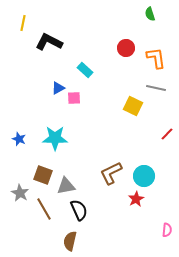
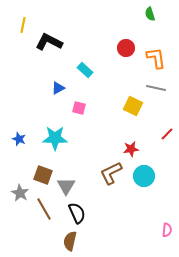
yellow line: moved 2 px down
pink square: moved 5 px right, 10 px down; rotated 16 degrees clockwise
gray triangle: rotated 48 degrees counterclockwise
red star: moved 5 px left, 50 px up; rotated 21 degrees clockwise
black semicircle: moved 2 px left, 3 px down
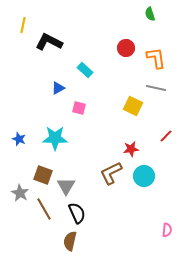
red line: moved 1 px left, 2 px down
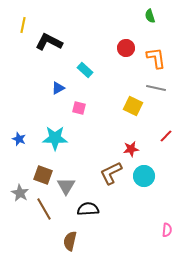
green semicircle: moved 2 px down
black semicircle: moved 11 px right, 4 px up; rotated 70 degrees counterclockwise
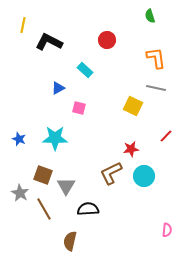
red circle: moved 19 px left, 8 px up
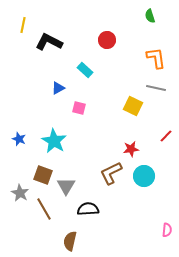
cyan star: moved 1 px left, 3 px down; rotated 30 degrees clockwise
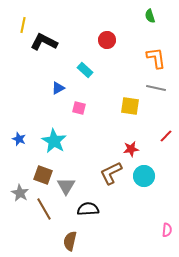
black L-shape: moved 5 px left
yellow square: moved 3 px left; rotated 18 degrees counterclockwise
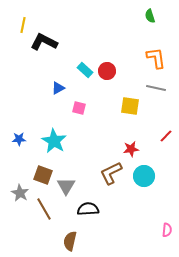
red circle: moved 31 px down
blue star: rotated 24 degrees counterclockwise
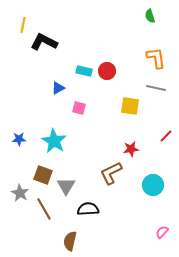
cyan rectangle: moved 1 px left, 1 px down; rotated 28 degrees counterclockwise
cyan circle: moved 9 px right, 9 px down
pink semicircle: moved 5 px left, 2 px down; rotated 144 degrees counterclockwise
